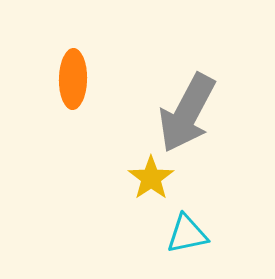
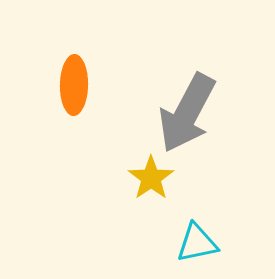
orange ellipse: moved 1 px right, 6 px down
cyan triangle: moved 10 px right, 9 px down
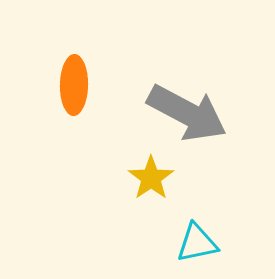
gray arrow: rotated 90 degrees counterclockwise
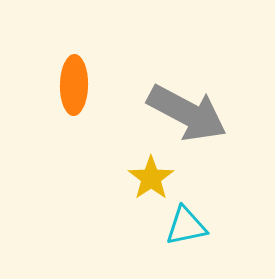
cyan triangle: moved 11 px left, 17 px up
